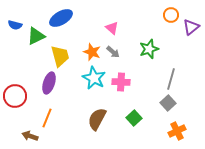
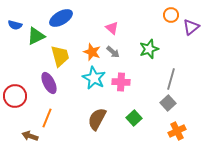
purple ellipse: rotated 45 degrees counterclockwise
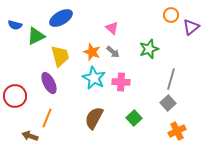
brown semicircle: moved 3 px left, 1 px up
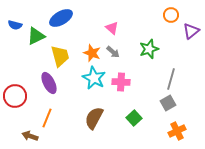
purple triangle: moved 4 px down
orange star: moved 1 px down
gray square: rotated 14 degrees clockwise
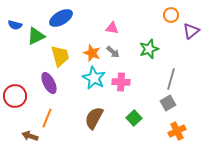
pink triangle: rotated 32 degrees counterclockwise
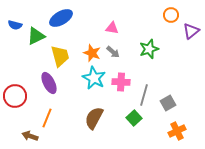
gray line: moved 27 px left, 16 px down
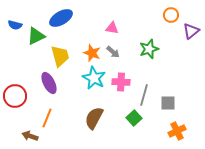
gray square: rotated 28 degrees clockwise
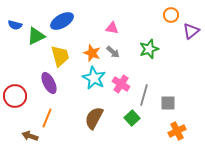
blue ellipse: moved 1 px right, 3 px down
pink cross: moved 2 px down; rotated 30 degrees clockwise
green square: moved 2 px left
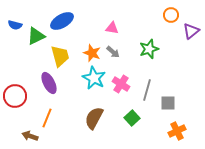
gray line: moved 3 px right, 5 px up
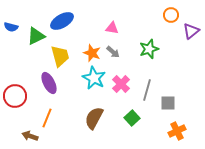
blue semicircle: moved 4 px left, 2 px down
pink cross: rotated 12 degrees clockwise
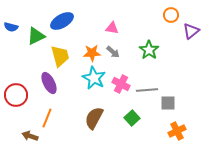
green star: moved 1 px down; rotated 18 degrees counterclockwise
orange star: rotated 24 degrees counterclockwise
pink cross: rotated 18 degrees counterclockwise
gray line: rotated 70 degrees clockwise
red circle: moved 1 px right, 1 px up
